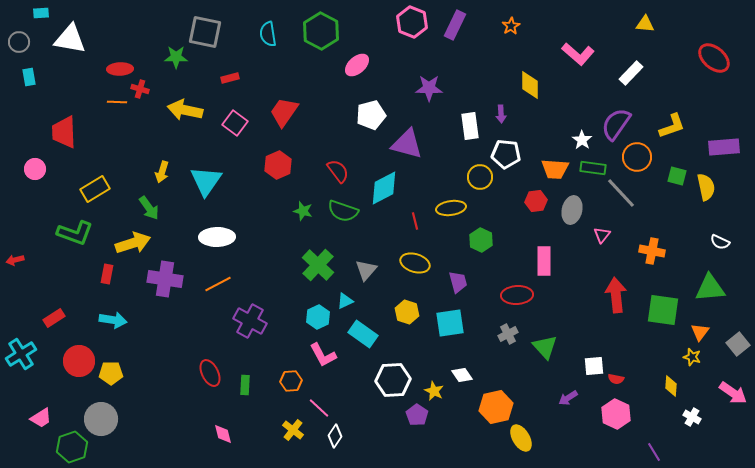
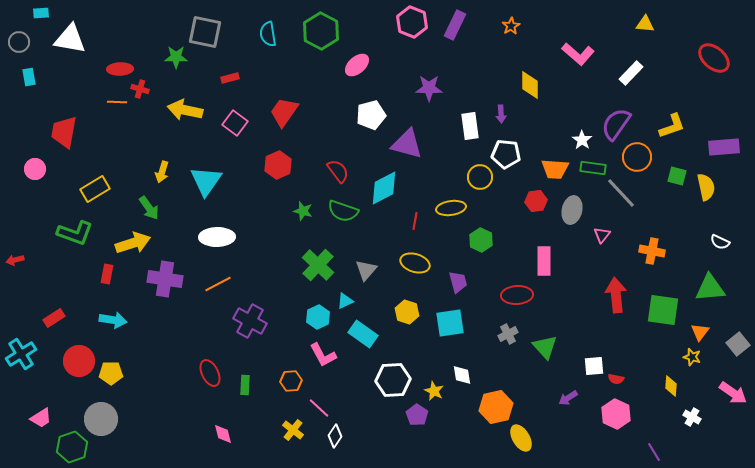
red trapezoid at (64, 132): rotated 12 degrees clockwise
red line at (415, 221): rotated 24 degrees clockwise
white diamond at (462, 375): rotated 25 degrees clockwise
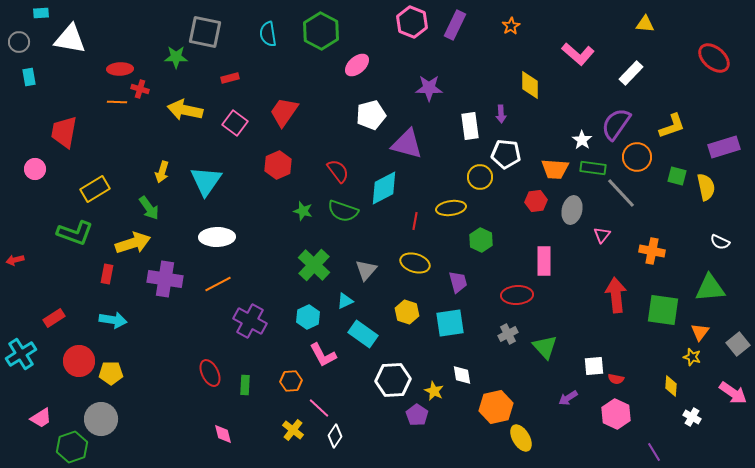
purple rectangle at (724, 147): rotated 12 degrees counterclockwise
green cross at (318, 265): moved 4 px left
cyan hexagon at (318, 317): moved 10 px left
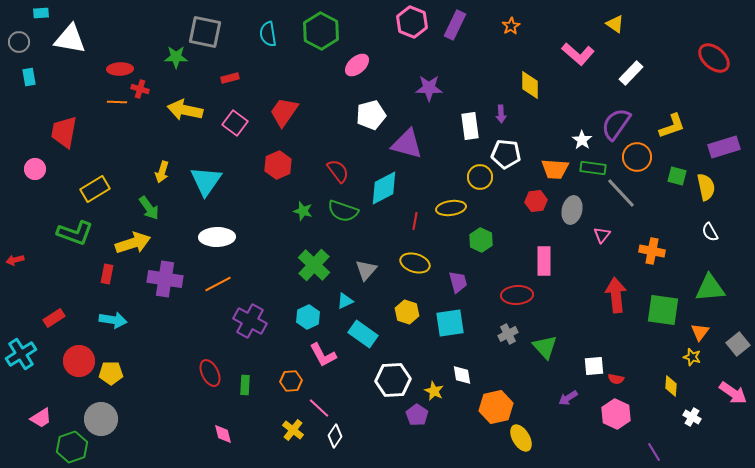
yellow triangle at (645, 24): moved 30 px left; rotated 30 degrees clockwise
white semicircle at (720, 242): moved 10 px left, 10 px up; rotated 36 degrees clockwise
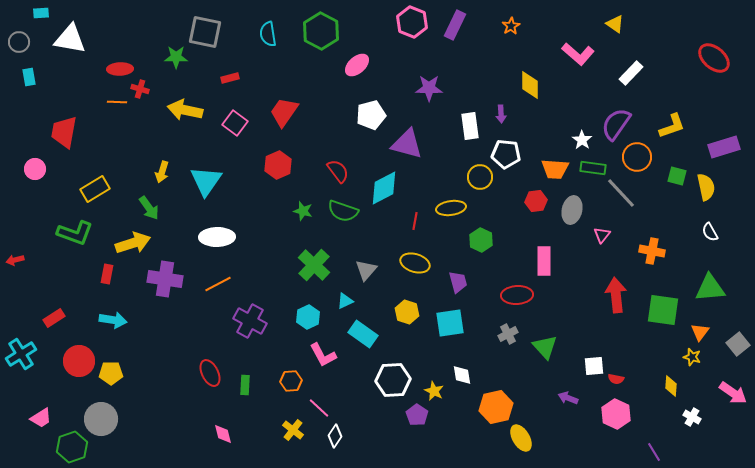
purple arrow at (568, 398): rotated 54 degrees clockwise
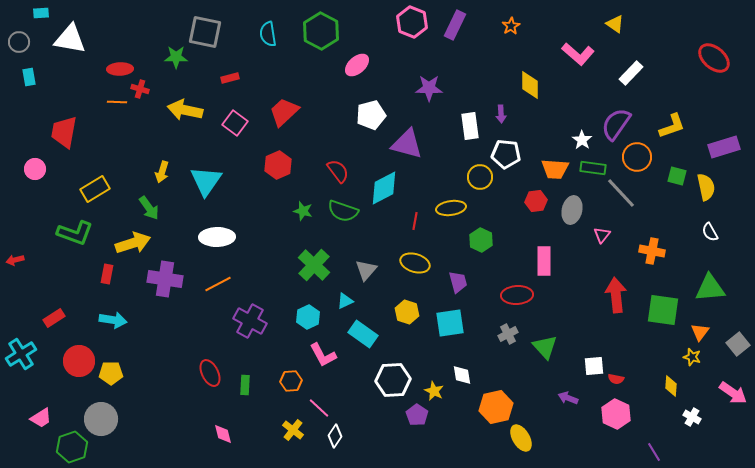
red trapezoid at (284, 112): rotated 12 degrees clockwise
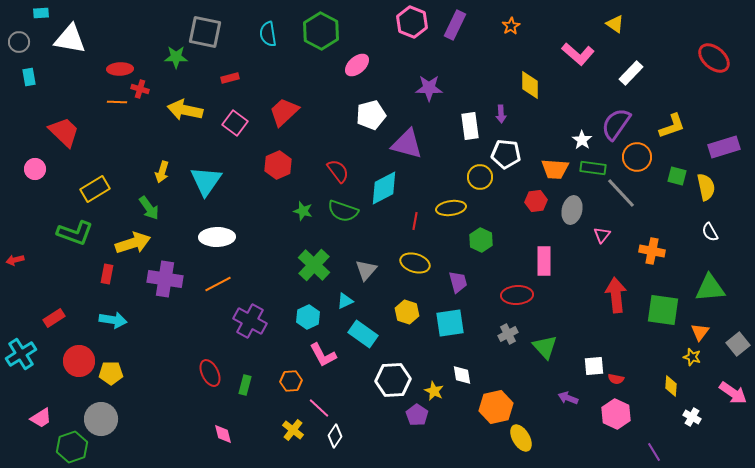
red trapezoid at (64, 132): rotated 124 degrees clockwise
green rectangle at (245, 385): rotated 12 degrees clockwise
